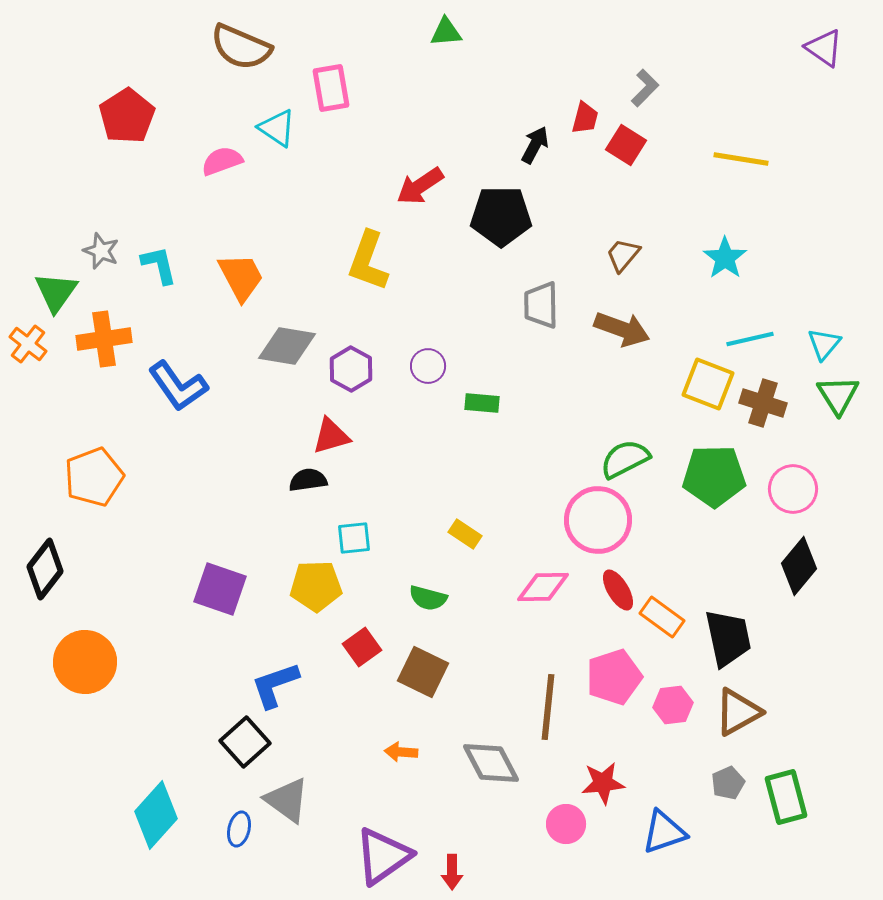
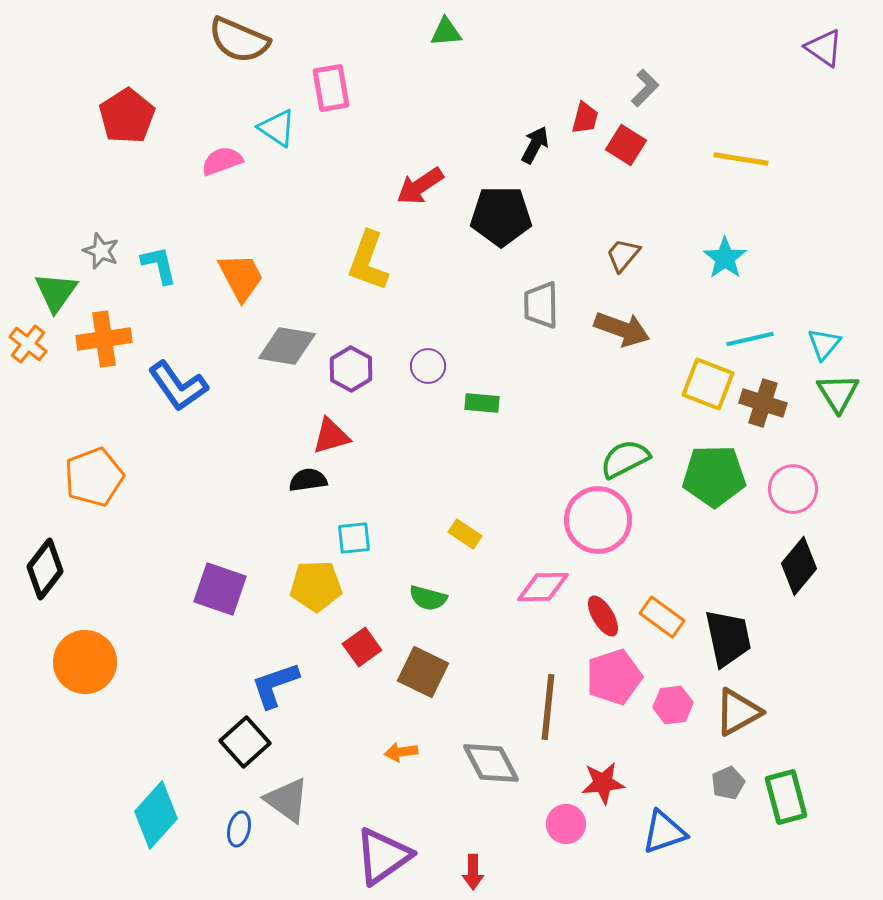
brown semicircle at (241, 47): moved 2 px left, 7 px up
green triangle at (838, 395): moved 2 px up
red ellipse at (618, 590): moved 15 px left, 26 px down
orange arrow at (401, 752): rotated 12 degrees counterclockwise
red arrow at (452, 872): moved 21 px right
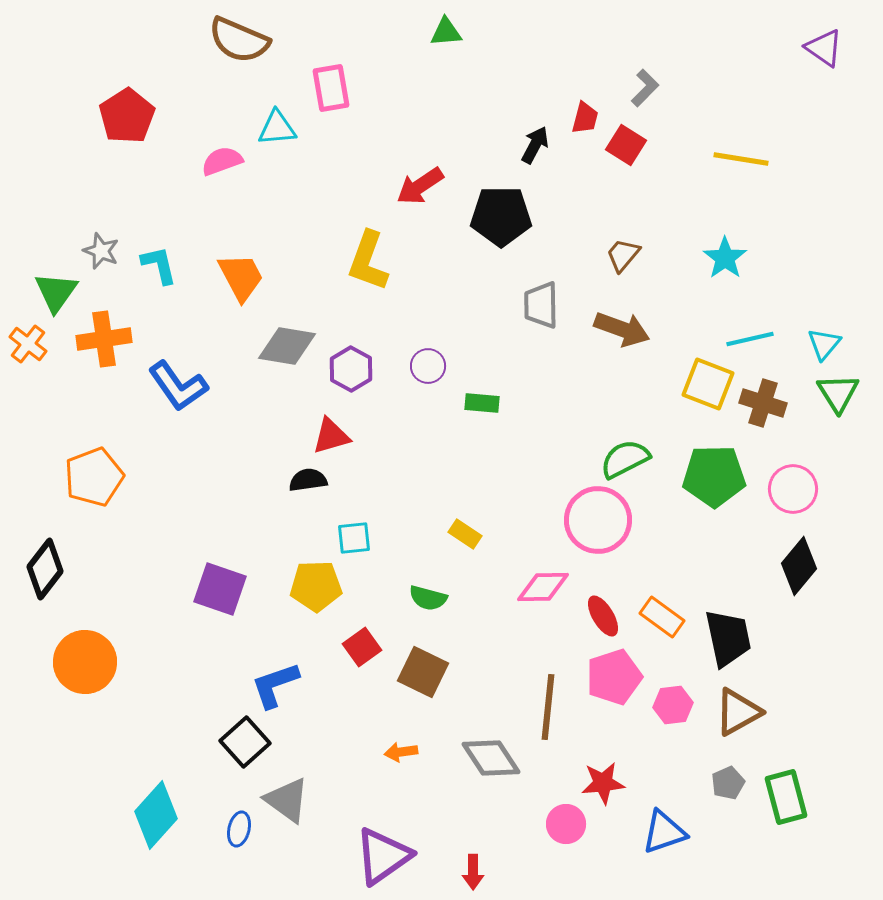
cyan triangle at (277, 128): rotated 39 degrees counterclockwise
gray diamond at (491, 763): moved 5 px up; rotated 6 degrees counterclockwise
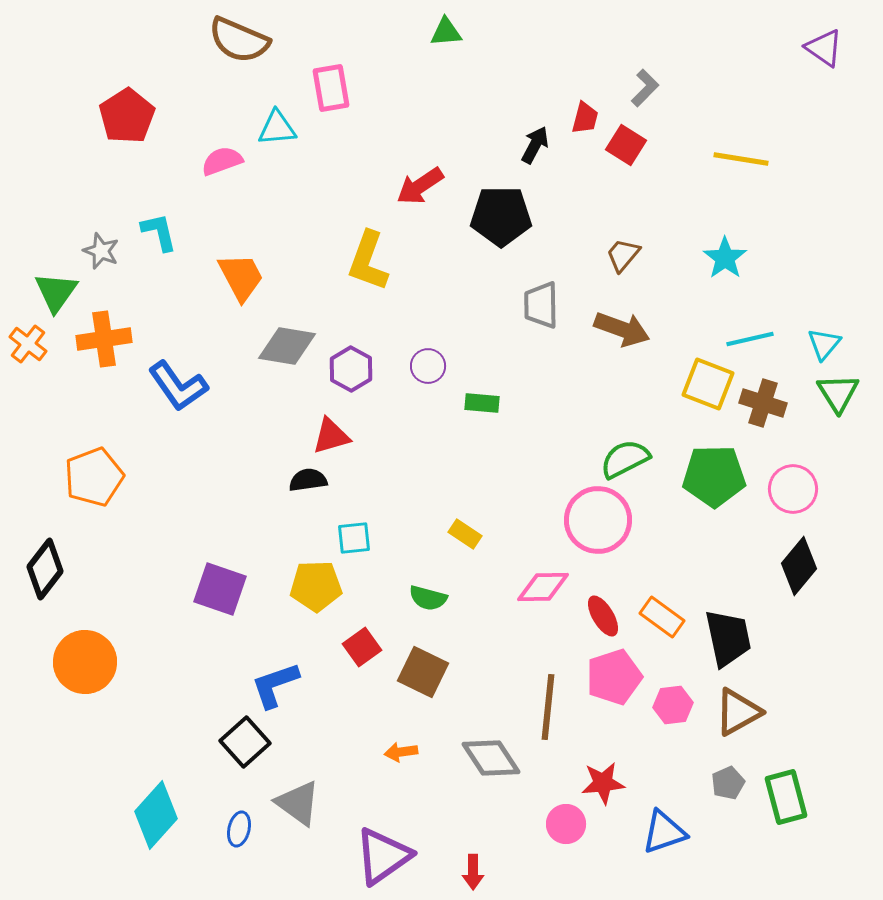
cyan L-shape at (159, 265): moved 33 px up
gray triangle at (287, 800): moved 11 px right, 3 px down
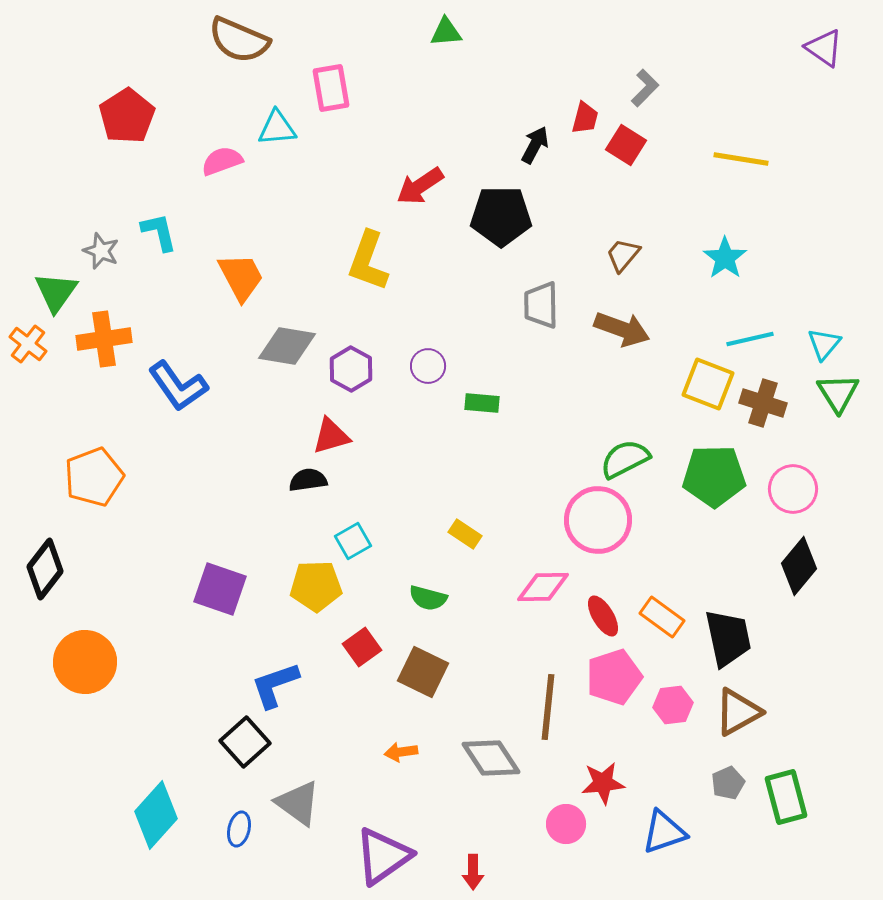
cyan square at (354, 538): moved 1 px left, 3 px down; rotated 24 degrees counterclockwise
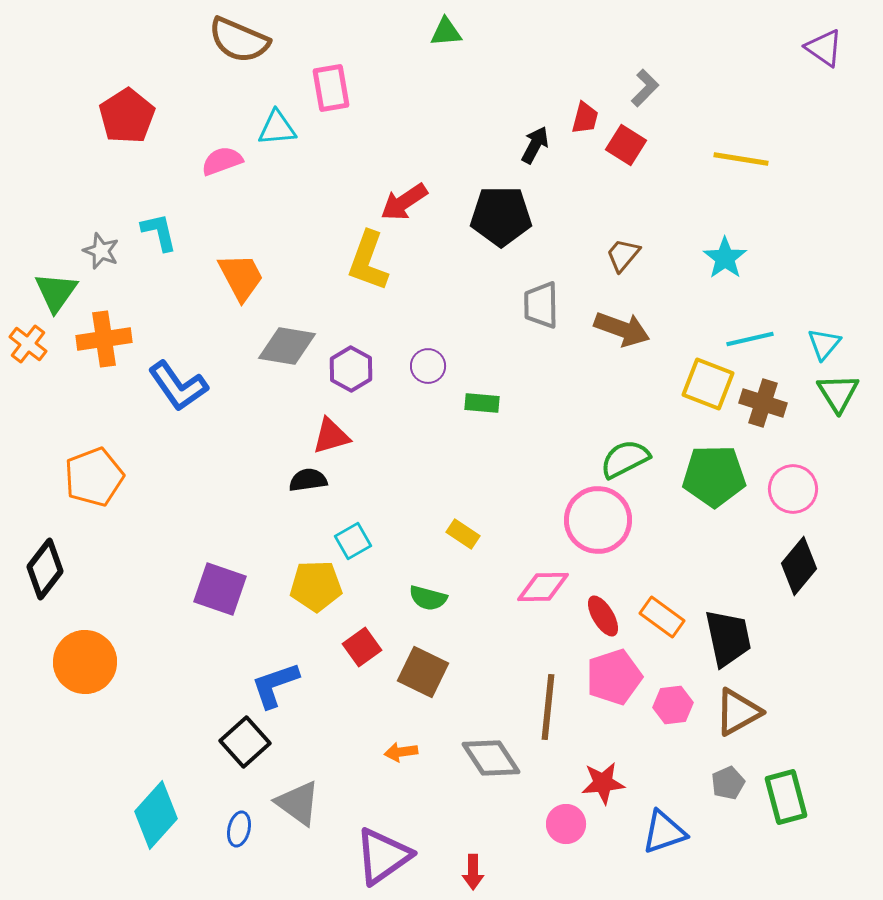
red arrow at (420, 186): moved 16 px left, 16 px down
yellow rectangle at (465, 534): moved 2 px left
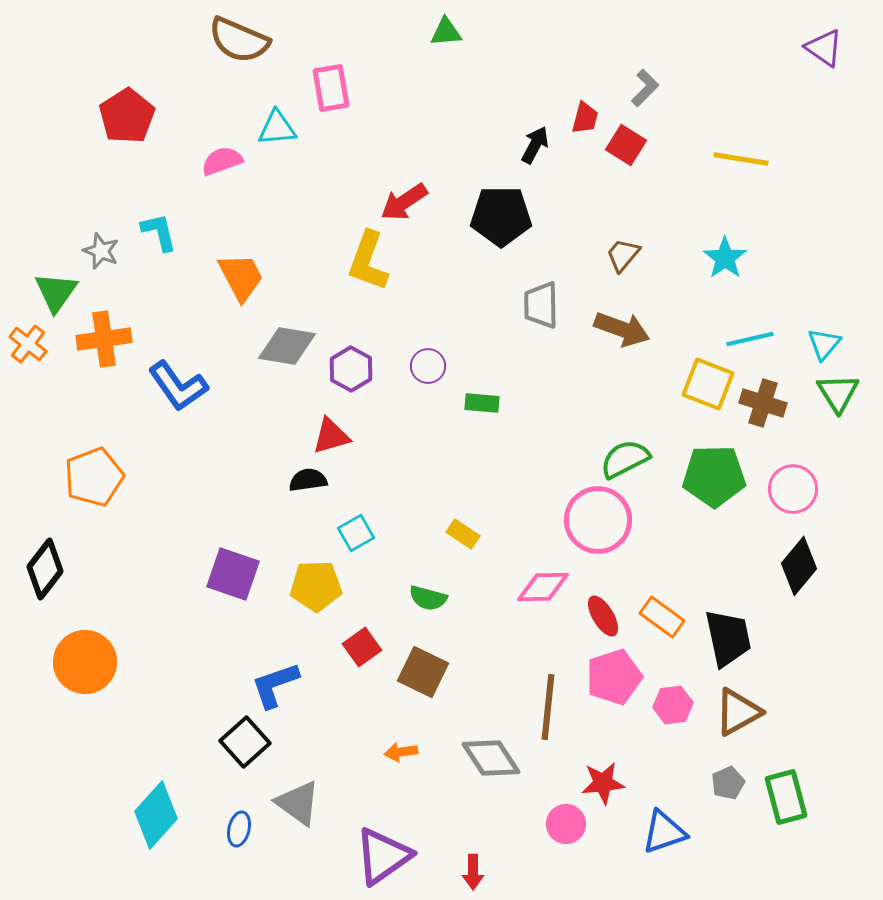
cyan square at (353, 541): moved 3 px right, 8 px up
purple square at (220, 589): moved 13 px right, 15 px up
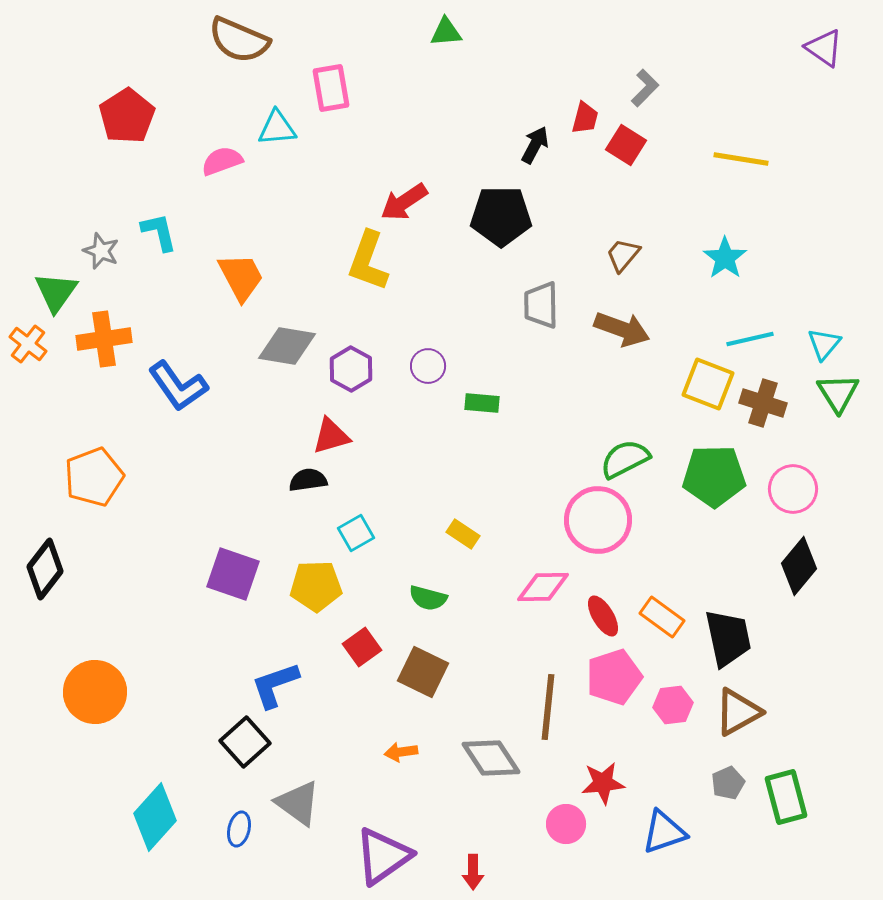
orange circle at (85, 662): moved 10 px right, 30 px down
cyan diamond at (156, 815): moved 1 px left, 2 px down
